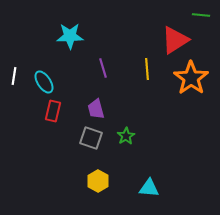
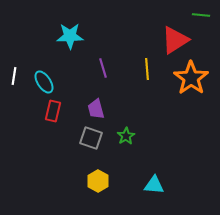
cyan triangle: moved 5 px right, 3 px up
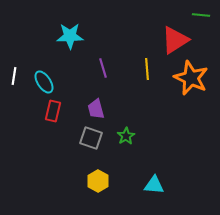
orange star: rotated 12 degrees counterclockwise
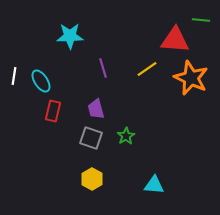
green line: moved 5 px down
red triangle: rotated 36 degrees clockwise
yellow line: rotated 60 degrees clockwise
cyan ellipse: moved 3 px left, 1 px up
yellow hexagon: moved 6 px left, 2 px up
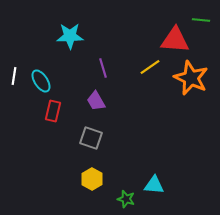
yellow line: moved 3 px right, 2 px up
purple trapezoid: moved 8 px up; rotated 15 degrees counterclockwise
green star: moved 63 px down; rotated 24 degrees counterclockwise
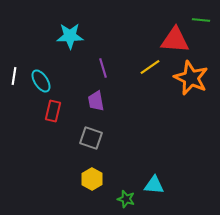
purple trapezoid: rotated 20 degrees clockwise
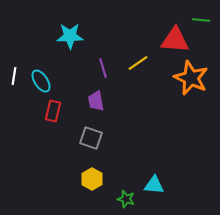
yellow line: moved 12 px left, 4 px up
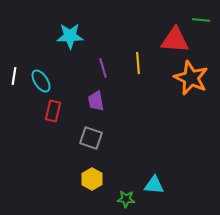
yellow line: rotated 60 degrees counterclockwise
green star: rotated 12 degrees counterclockwise
